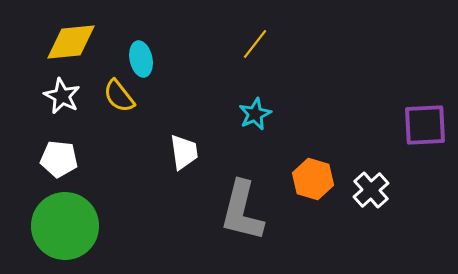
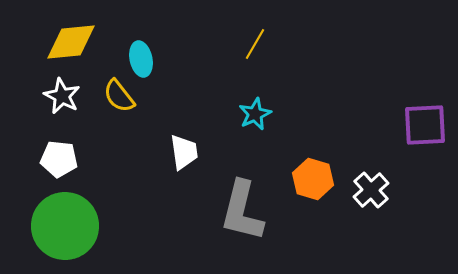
yellow line: rotated 8 degrees counterclockwise
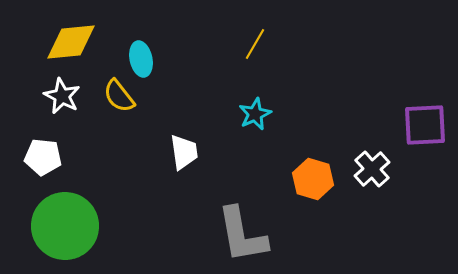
white pentagon: moved 16 px left, 2 px up
white cross: moved 1 px right, 21 px up
gray L-shape: moved 24 px down; rotated 24 degrees counterclockwise
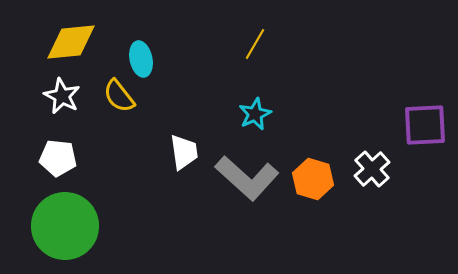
white pentagon: moved 15 px right, 1 px down
gray L-shape: moved 5 px right, 57 px up; rotated 38 degrees counterclockwise
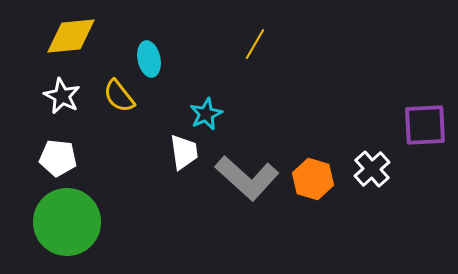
yellow diamond: moved 6 px up
cyan ellipse: moved 8 px right
cyan star: moved 49 px left
green circle: moved 2 px right, 4 px up
